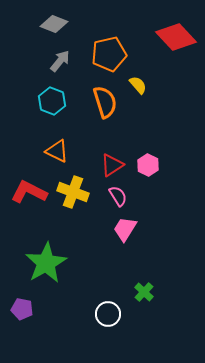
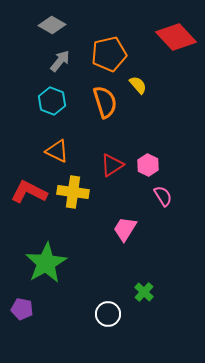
gray diamond: moved 2 px left, 1 px down; rotated 8 degrees clockwise
yellow cross: rotated 12 degrees counterclockwise
pink semicircle: moved 45 px right
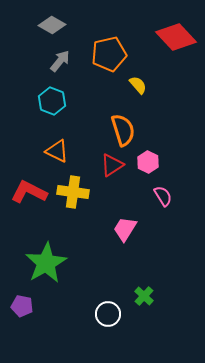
orange semicircle: moved 18 px right, 28 px down
pink hexagon: moved 3 px up
green cross: moved 4 px down
purple pentagon: moved 3 px up
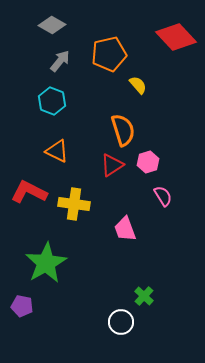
pink hexagon: rotated 15 degrees clockwise
yellow cross: moved 1 px right, 12 px down
pink trapezoid: rotated 52 degrees counterclockwise
white circle: moved 13 px right, 8 px down
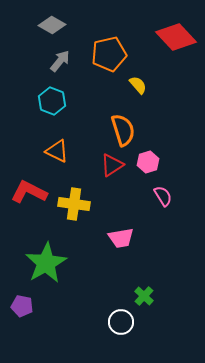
pink trapezoid: moved 4 px left, 9 px down; rotated 80 degrees counterclockwise
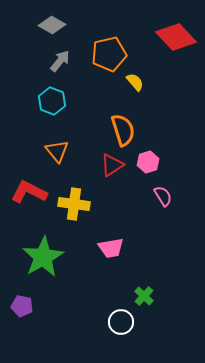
yellow semicircle: moved 3 px left, 3 px up
orange triangle: rotated 25 degrees clockwise
pink trapezoid: moved 10 px left, 10 px down
green star: moved 3 px left, 6 px up
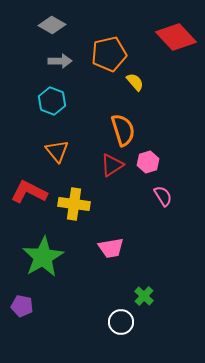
gray arrow: rotated 50 degrees clockwise
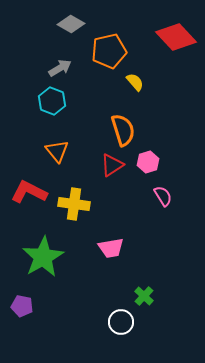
gray diamond: moved 19 px right, 1 px up
orange pentagon: moved 3 px up
gray arrow: moved 7 px down; rotated 30 degrees counterclockwise
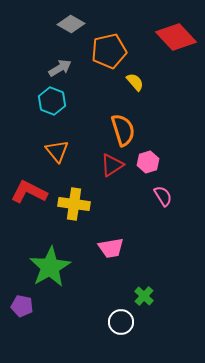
green star: moved 7 px right, 10 px down
